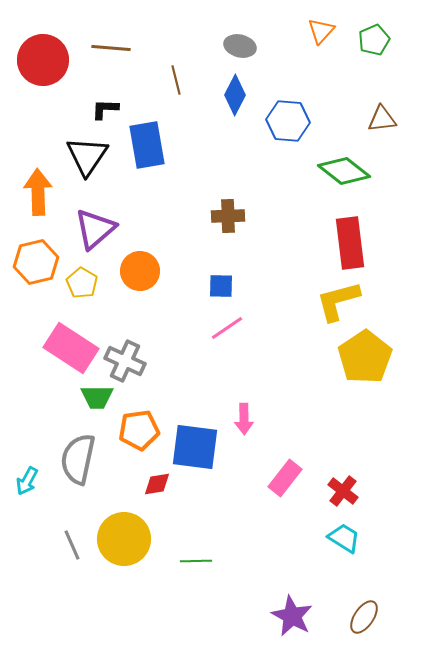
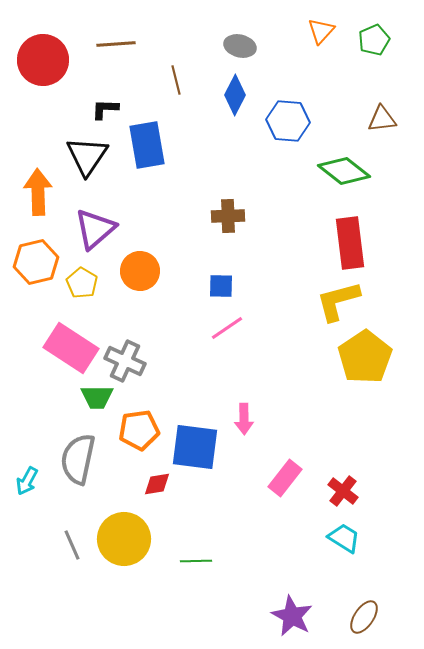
brown line at (111, 48): moved 5 px right, 4 px up; rotated 9 degrees counterclockwise
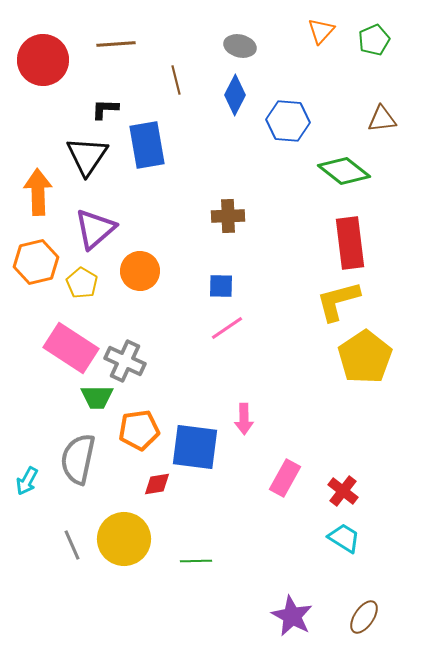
pink rectangle at (285, 478): rotated 9 degrees counterclockwise
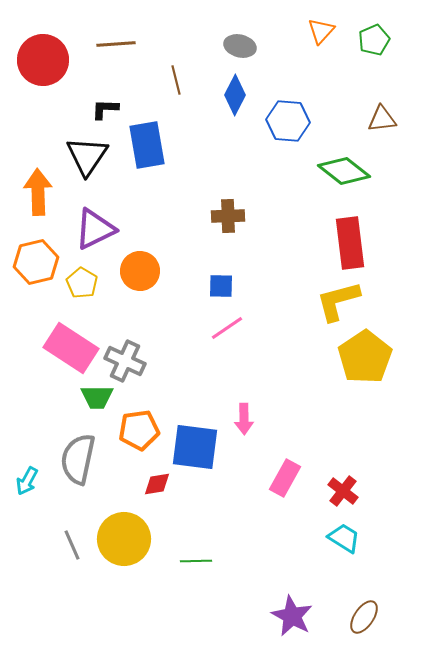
purple triangle at (95, 229): rotated 15 degrees clockwise
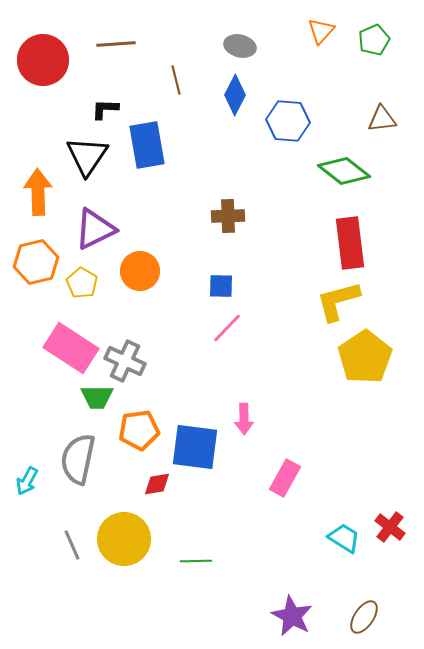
pink line at (227, 328): rotated 12 degrees counterclockwise
red cross at (343, 491): moved 47 px right, 36 px down
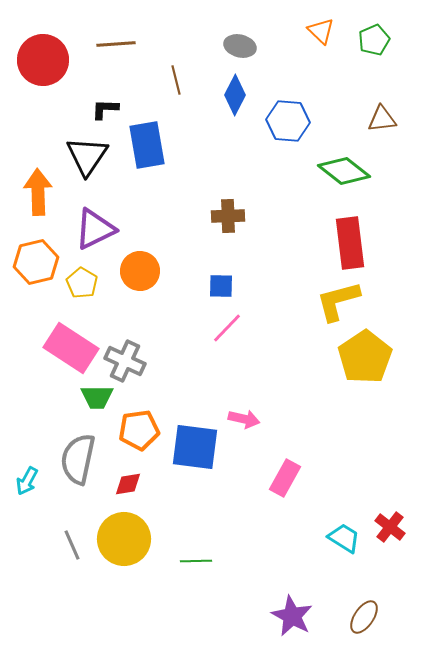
orange triangle at (321, 31): rotated 28 degrees counterclockwise
pink arrow at (244, 419): rotated 76 degrees counterclockwise
red diamond at (157, 484): moved 29 px left
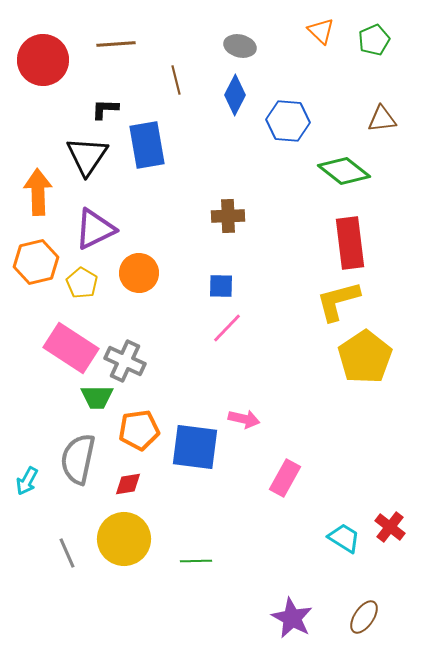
orange circle at (140, 271): moved 1 px left, 2 px down
gray line at (72, 545): moved 5 px left, 8 px down
purple star at (292, 616): moved 2 px down
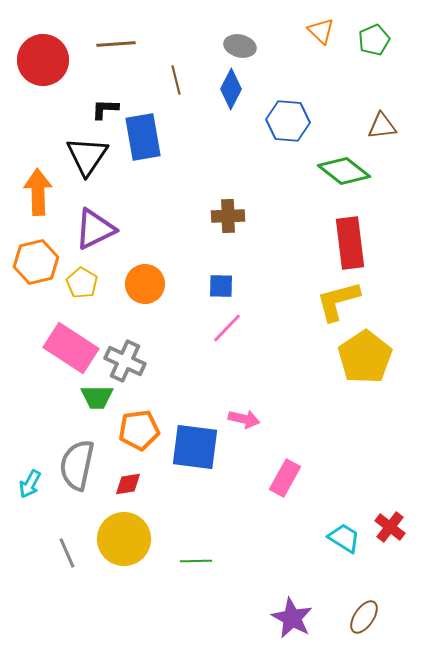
blue diamond at (235, 95): moved 4 px left, 6 px up
brown triangle at (382, 119): moved 7 px down
blue rectangle at (147, 145): moved 4 px left, 8 px up
orange circle at (139, 273): moved 6 px right, 11 px down
gray semicircle at (78, 459): moved 1 px left, 6 px down
cyan arrow at (27, 481): moved 3 px right, 3 px down
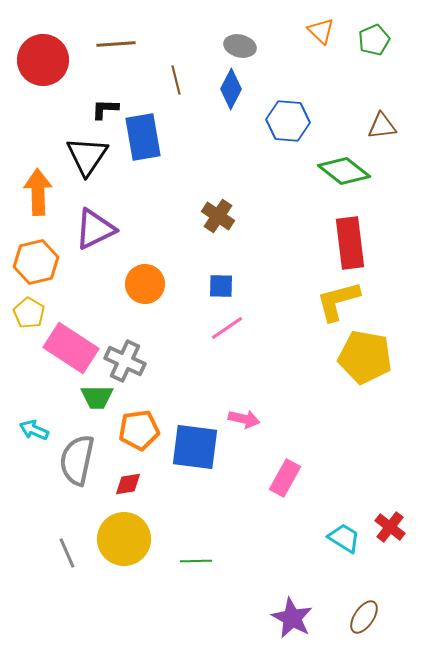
brown cross at (228, 216): moved 10 px left; rotated 36 degrees clockwise
yellow pentagon at (82, 283): moved 53 px left, 30 px down
pink line at (227, 328): rotated 12 degrees clockwise
yellow pentagon at (365, 357): rotated 28 degrees counterclockwise
gray semicircle at (77, 465): moved 5 px up
cyan arrow at (30, 484): moved 4 px right, 54 px up; rotated 84 degrees clockwise
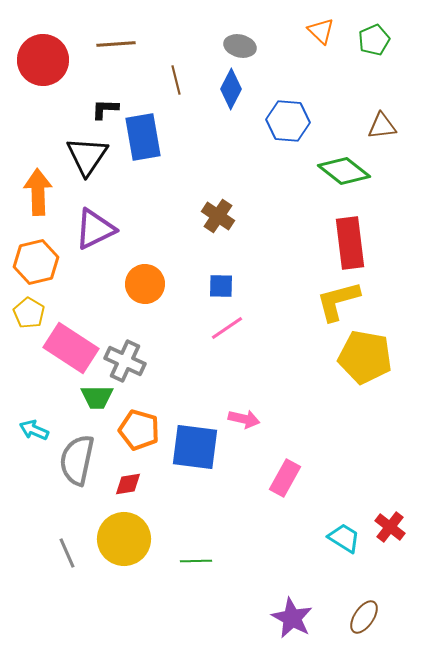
orange pentagon at (139, 430): rotated 24 degrees clockwise
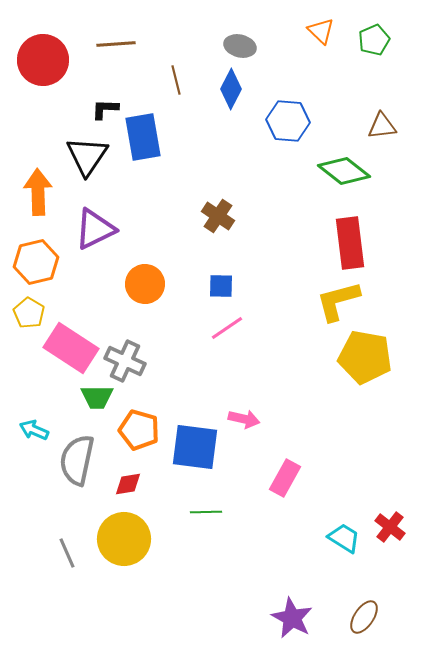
green line at (196, 561): moved 10 px right, 49 px up
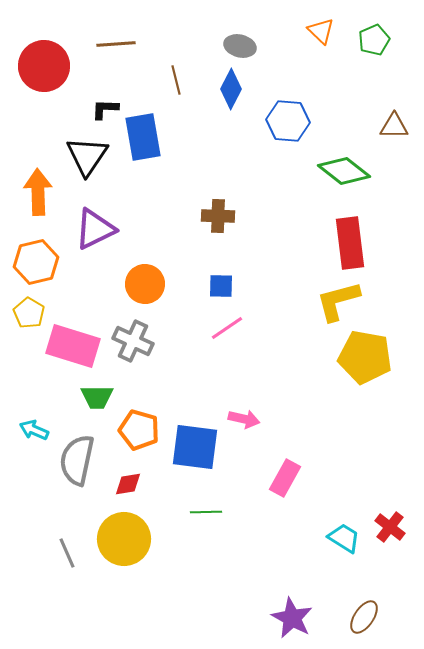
red circle at (43, 60): moved 1 px right, 6 px down
brown triangle at (382, 126): moved 12 px right; rotated 8 degrees clockwise
brown cross at (218, 216): rotated 32 degrees counterclockwise
pink rectangle at (71, 348): moved 2 px right, 2 px up; rotated 16 degrees counterclockwise
gray cross at (125, 361): moved 8 px right, 20 px up
